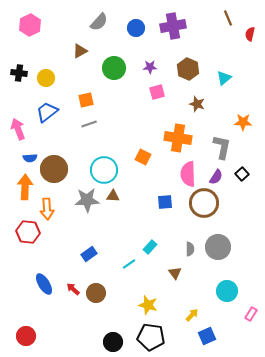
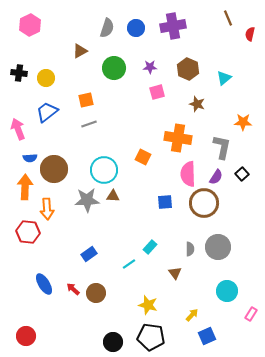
gray semicircle at (99, 22): moved 8 px right, 6 px down; rotated 24 degrees counterclockwise
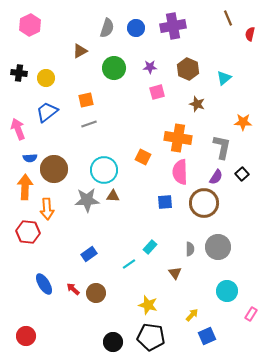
pink semicircle at (188, 174): moved 8 px left, 2 px up
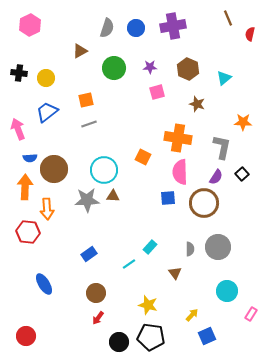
blue square at (165, 202): moved 3 px right, 4 px up
red arrow at (73, 289): moved 25 px right, 29 px down; rotated 96 degrees counterclockwise
black circle at (113, 342): moved 6 px right
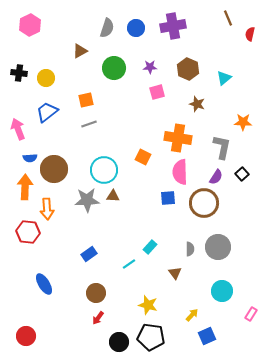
cyan circle at (227, 291): moved 5 px left
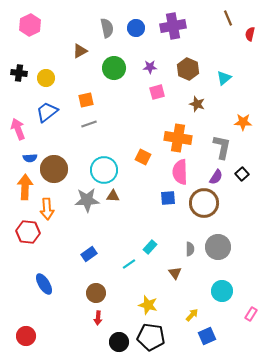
gray semicircle at (107, 28): rotated 30 degrees counterclockwise
red arrow at (98, 318): rotated 32 degrees counterclockwise
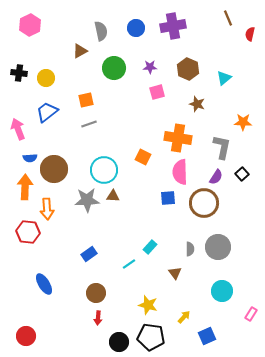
gray semicircle at (107, 28): moved 6 px left, 3 px down
yellow arrow at (192, 315): moved 8 px left, 2 px down
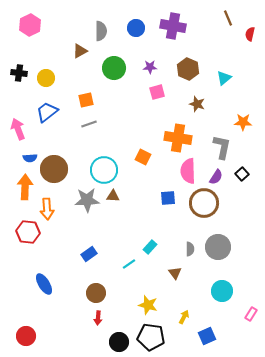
purple cross at (173, 26): rotated 20 degrees clockwise
gray semicircle at (101, 31): rotated 12 degrees clockwise
pink semicircle at (180, 172): moved 8 px right, 1 px up
yellow arrow at (184, 317): rotated 16 degrees counterclockwise
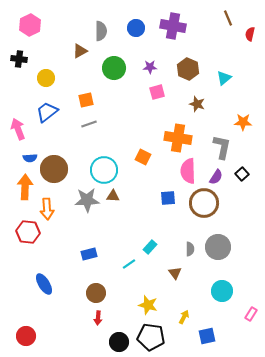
black cross at (19, 73): moved 14 px up
blue rectangle at (89, 254): rotated 21 degrees clockwise
blue square at (207, 336): rotated 12 degrees clockwise
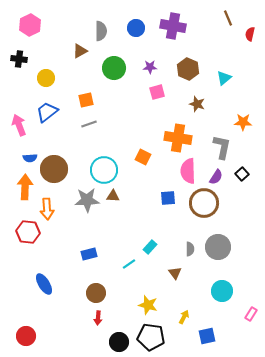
pink arrow at (18, 129): moved 1 px right, 4 px up
